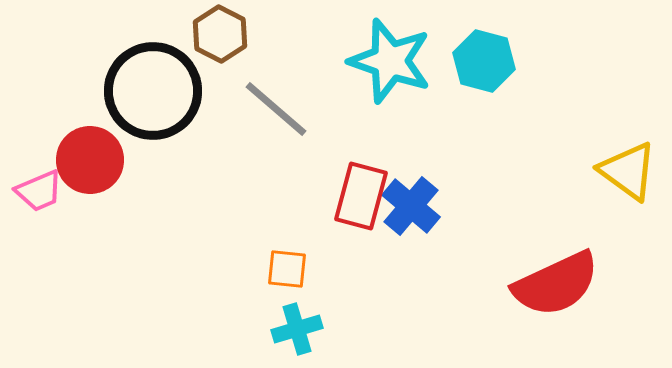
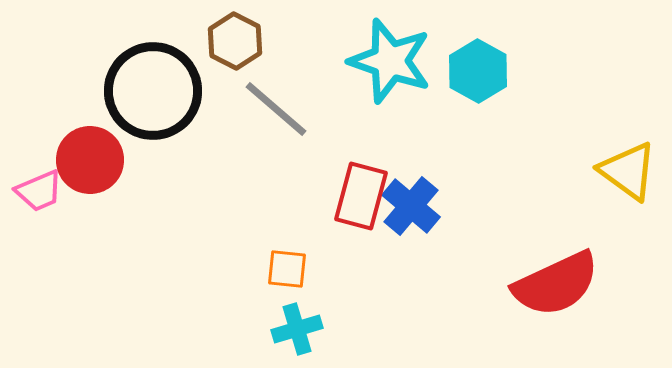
brown hexagon: moved 15 px right, 7 px down
cyan hexagon: moved 6 px left, 10 px down; rotated 14 degrees clockwise
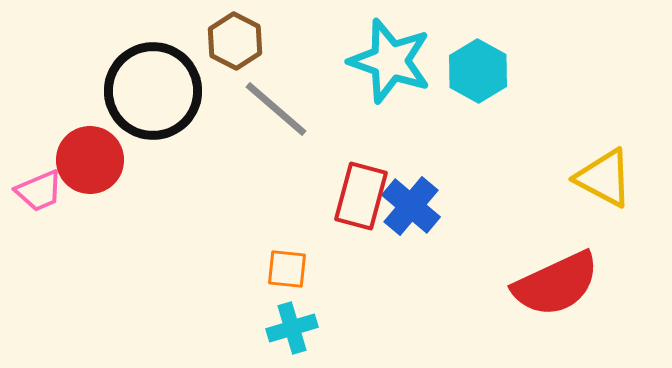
yellow triangle: moved 24 px left, 7 px down; rotated 8 degrees counterclockwise
cyan cross: moved 5 px left, 1 px up
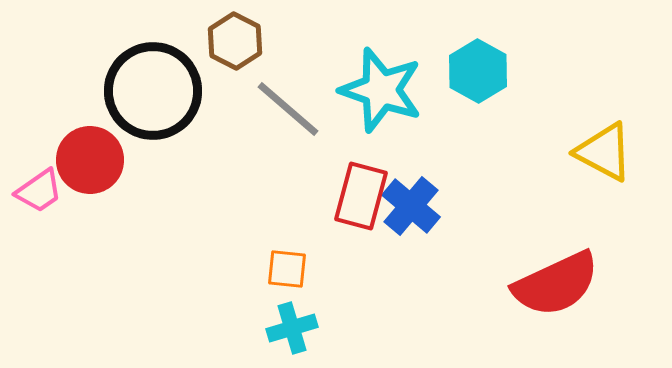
cyan star: moved 9 px left, 29 px down
gray line: moved 12 px right
yellow triangle: moved 26 px up
pink trapezoid: rotated 12 degrees counterclockwise
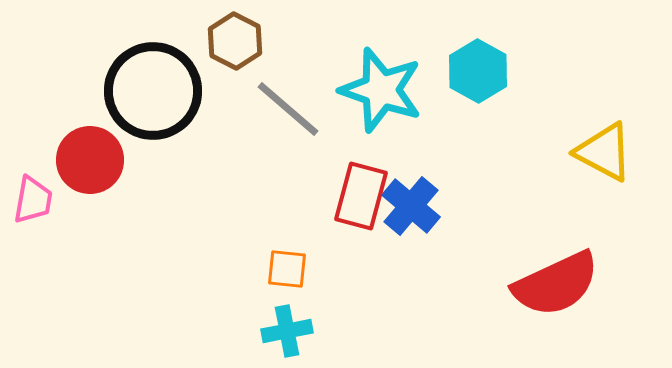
pink trapezoid: moved 6 px left, 9 px down; rotated 45 degrees counterclockwise
cyan cross: moved 5 px left, 3 px down; rotated 6 degrees clockwise
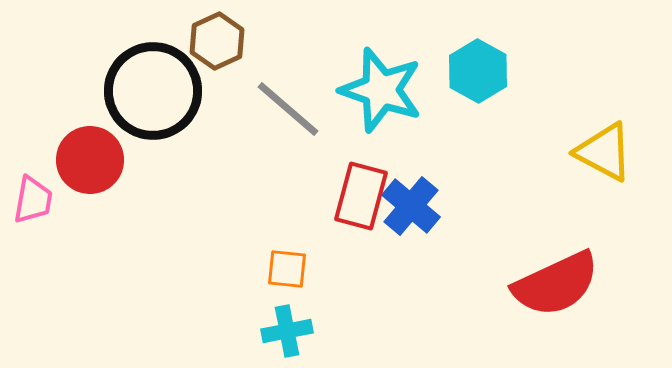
brown hexagon: moved 18 px left; rotated 8 degrees clockwise
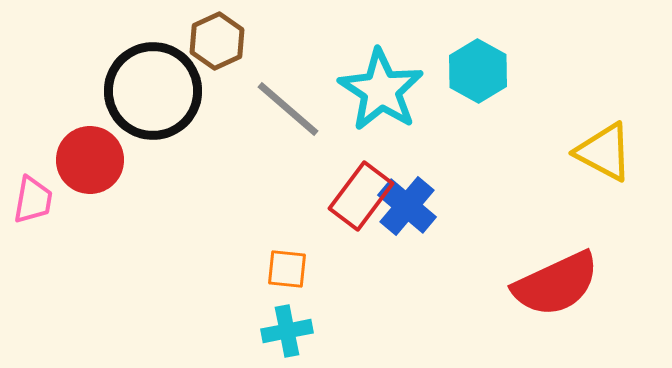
cyan star: rotated 14 degrees clockwise
red rectangle: rotated 22 degrees clockwise
blue cross: moved 4 px left
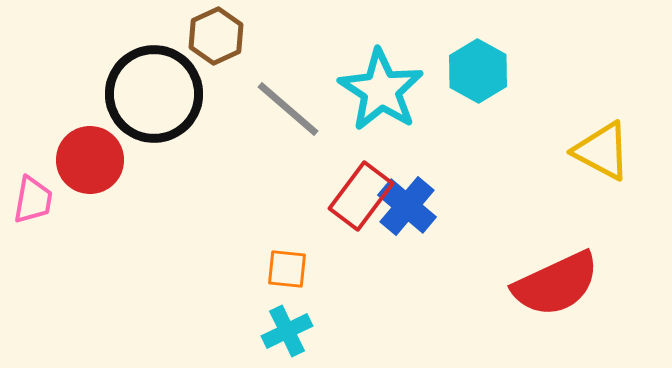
brown hexagon: moved 1 px left, 5 px up
black circle: moved 1 px right, 3 px down
yellow triangle: moved 2 px left, 1 px up
cyan cross: rotated 15 degrees counterclockwise
